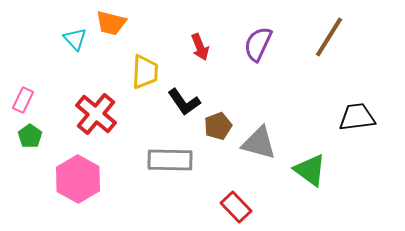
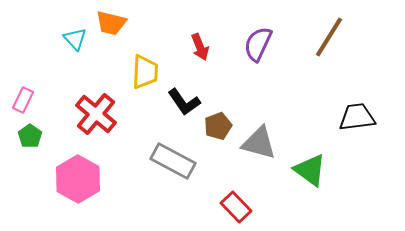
gray rectangle: moved 3 px right, 1 px down; rotated 27 degrees clockwise
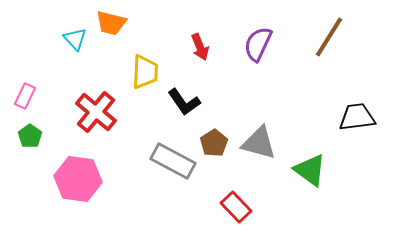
pink rectangle: moved 2 px right, 4 px up
red cross: moved 2 px up
brown pentagon: moved 4 px left, 17 px down; rotated 12 degrees counterclockwise
pink hexagon: rotated 21 degrees counterclockwise
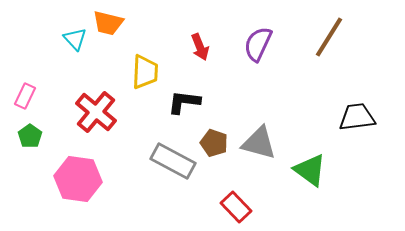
orange trapezoid: moved 3 px left
black L-shape: rotated 132 degrees clockwise
brown pentagon: rotated 20 degrees counterclockwise
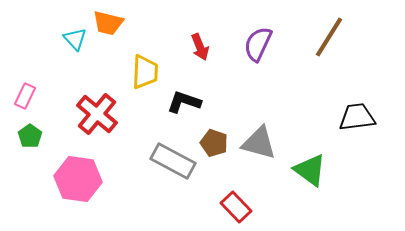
black L-shape: rotated 12 degrees clockwise
red cross: moved 1 px right, 2 px down
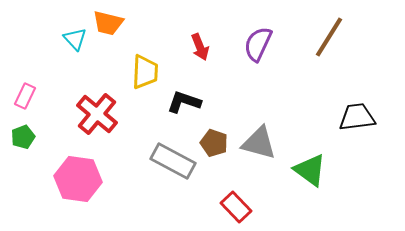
green pentagon: moved 7 px left, 1 px down; rotated 15 degrees clockwise
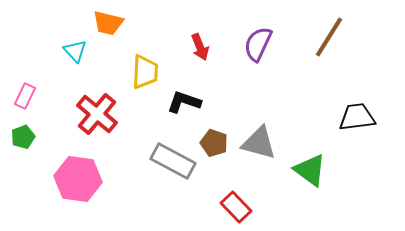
cyan triangle: moved 12 px down
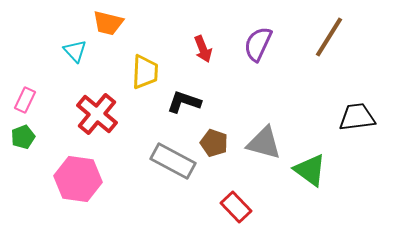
red arrow: moved 3 px right, 2 px down
pink rectangle: moved 4 px down
gray triangle: moved 5 px right
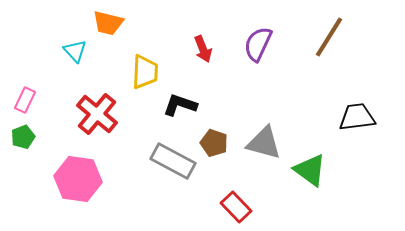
black L-shape: moved 4 px left, 3 px down
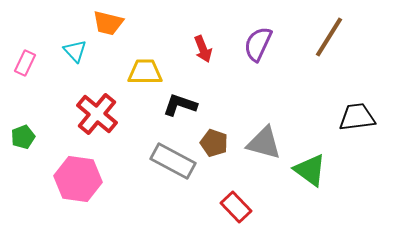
yellow trapezoid: rotated 93 degrees counterclockwise
pink rectangle: moved 37 px up
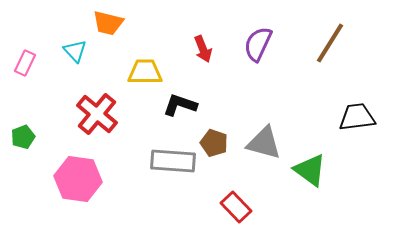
brown line: moved 1 px right, 6 px down
gray rectangle: rotated 24 degrees counterclockwise
